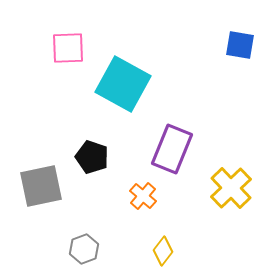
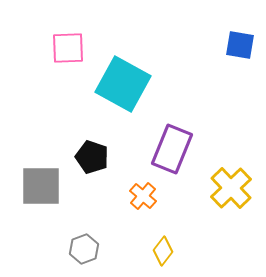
gray square: rotated 12 degrees clockwise
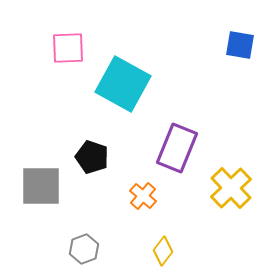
purple rectangle: moved 5 px right, 1 px up
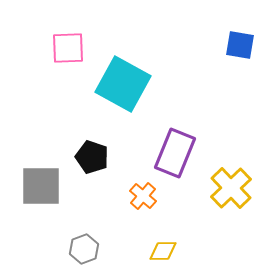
purple rectangle: moved 2 px left, 5 px down
yellow diamond: rotated 52 degrees clockwise
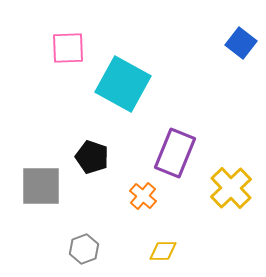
blue square: moved 1 px right, 2 px up; rotated 28 degrees clockwise
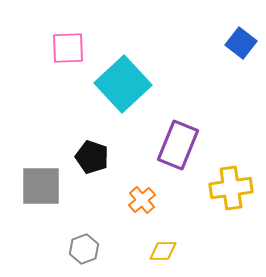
cyan square: rotated 18 degrees clockwise
purple rectangle: moved 3 px right, 8 px up
yellow cross: rotated 36 degrees clockwise
orange cross: moved 1 px left, 4 px down; rotated 8 degrees clockwise
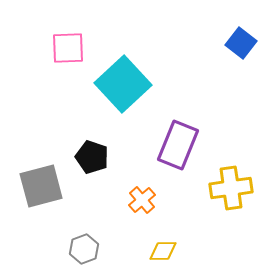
gray square: rotated 15 degrees counterclockwise
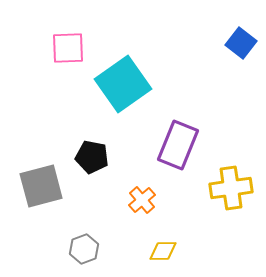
cyan square: rotated 8 degrees clockwise
black pentagon: rotated 8 degrees counterclockwise
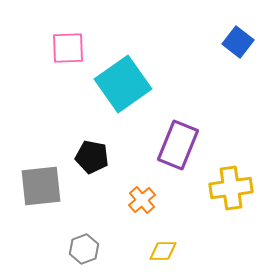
blue square: moved 3 px left, 1 px up
gray square: rotated 9 degrees clockwise
